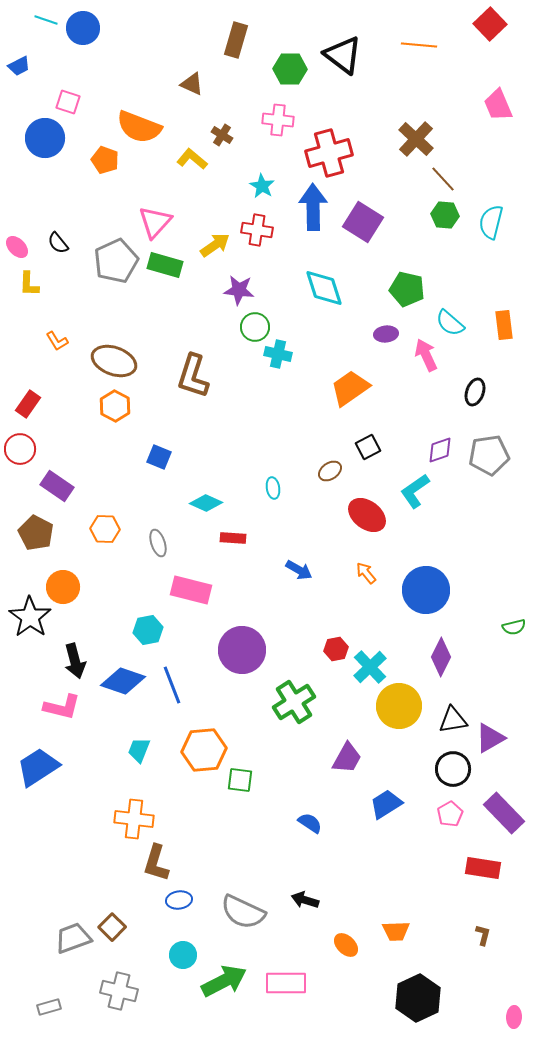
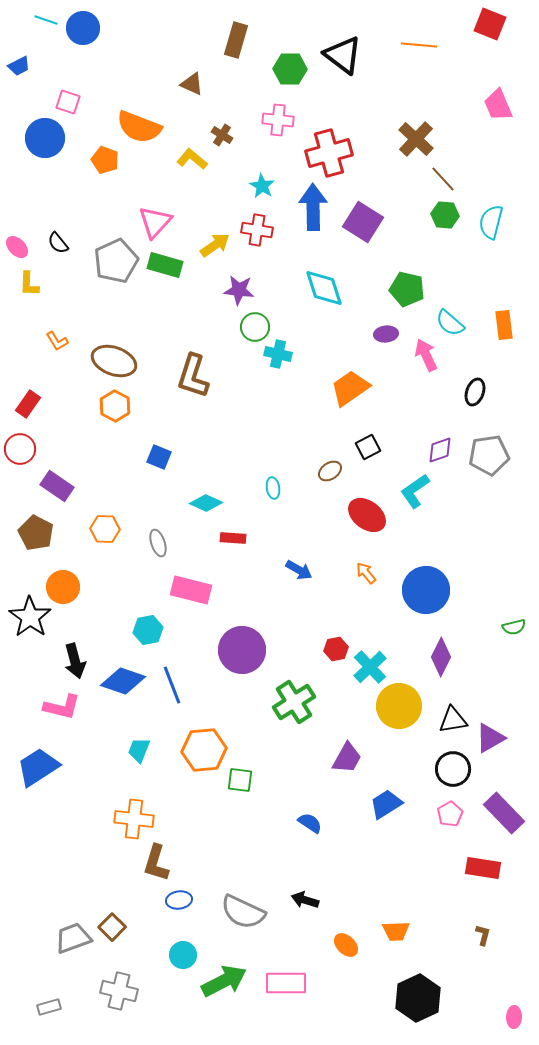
red square at (490, 24): rotated 24 degrees counterclockwise
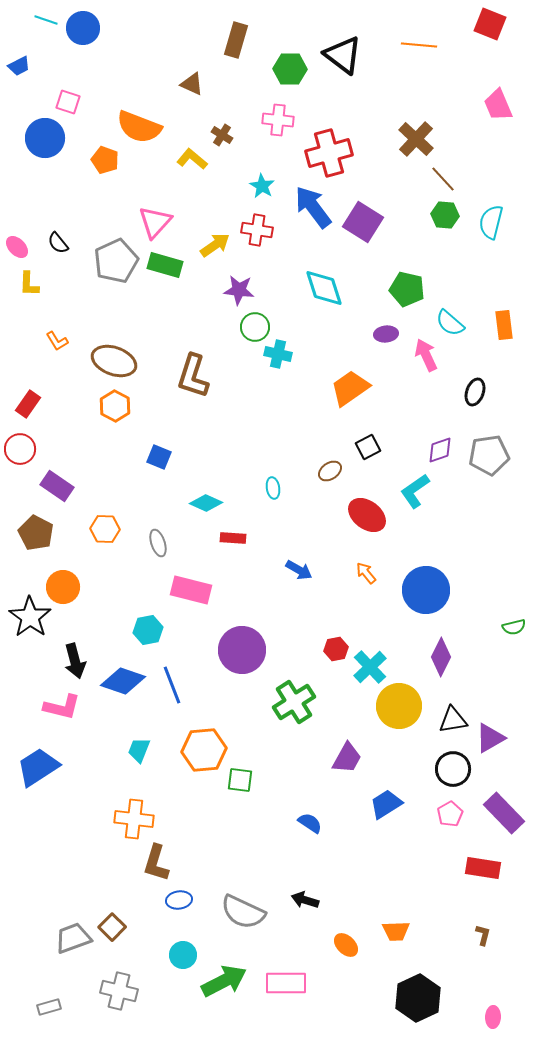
blue arrow at (313, 207): rotated 36 degrees counterclockwise
pink ellipse at (514, 1017): moved 21 px left
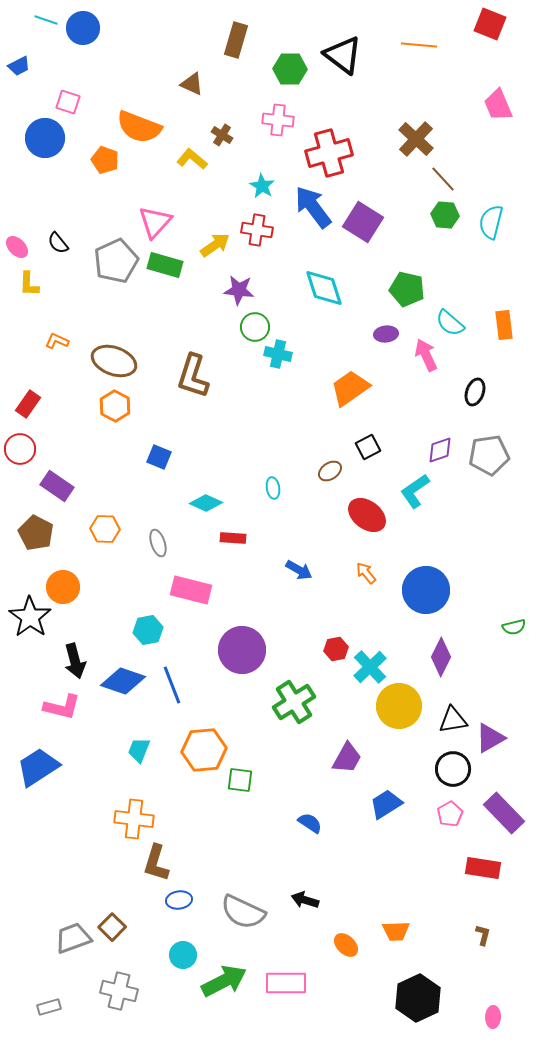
orange L-shape at (57, 341): rotated 145 degrees clockwise
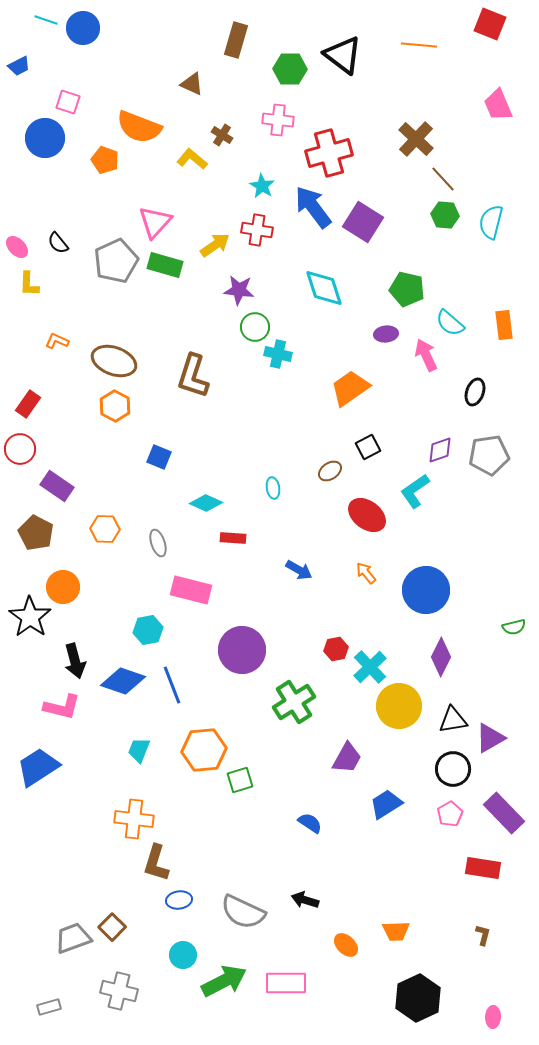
green square at (240, 780): rotated 24 degrees counterclockwise
